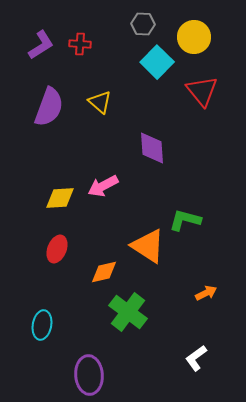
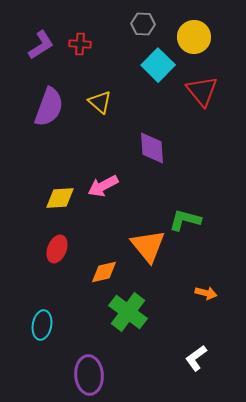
cyan square: moved 1 px right, 3 px down
orange triangle: rotated 18 degrees clockwise
orange arrow: rotated 40 degrees clockwise
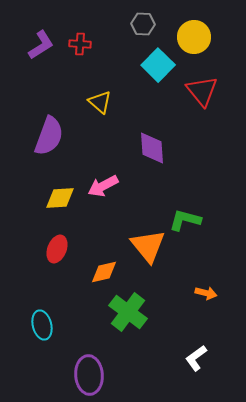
purple semicircle: moved 29 px down
cyan ellipse: rotated 24 degrees counterclockwise
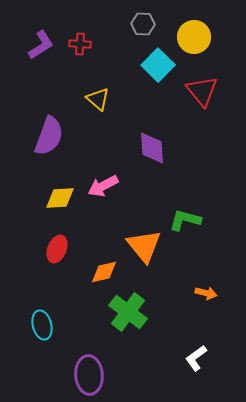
yellow triangle: moved 2 px left, 3 px up
orange triangle: moved 4 px left
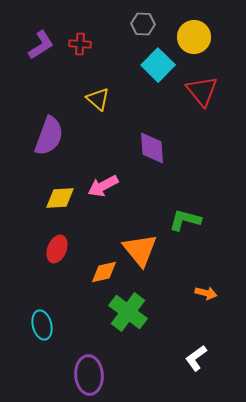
orange triangle: moved 4 px left, 4 px down
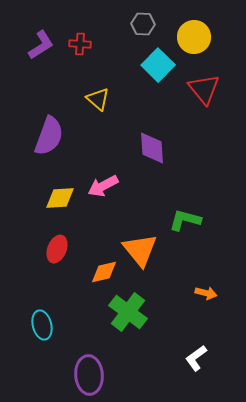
red triangle: moved 2 px right, 2 px up
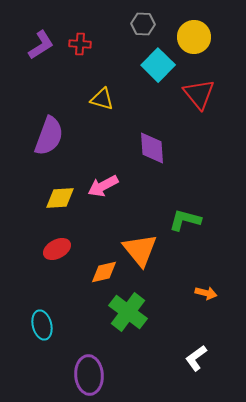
red triangle: moved 5 px left, 5 px down
yellow triangle: moved 4 px right; rotated 25 degrees counterclockwise
red ellipse: rotated 40 degrees clockwise
